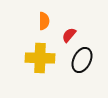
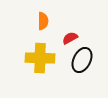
orange semicircle: moved 1 px left
red semicircle: moved 1 px right, 3 px down; rotated 21 degrees clockwise
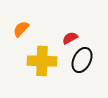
orange semicircle: moved 22 px left, 8 px down; rotated 138 degrees counterclockwise
yellow cross: moved 2 px right, 3 px down
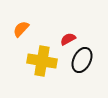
red semicircle: moved 2 px left, 1 px down
yellow cross: rotated 8 degrees clockwise
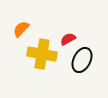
yellow cross: moved 7 px up
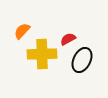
orange semicircle: moved 1 px right, 2 px down
yellow cross: rotated 12 degrees counterclockwise
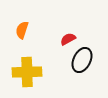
orange semicircle: moved 1 px up; rotated 24 degrees counterclockwise
yellow cross: moved 15 px left, 18 px down
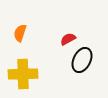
orange semicircle: moved 2 px left, 3 px down
yellow cross: moved 4 px left, 2 px down
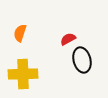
black ellipse: rotated 40 degrees counterclockwise
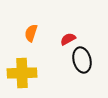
orange semicircle: moved 11 px right
yellow cross: moved 1 px left, 1 px up
